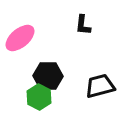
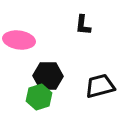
pink ellipse: moved 1 px left, 2 px down; rotated 48 degrees clockwise
green hexagon: rotated 15 degrees clockwise
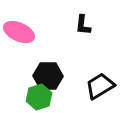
pink ellipse: moved 8 px up; rotated 16 degrees clockwise
black trapezoid: rotated 16 degrees counterclockwise
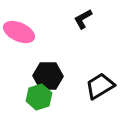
black L-shape: moved 6 px up; rotated 55 degrees clockwise
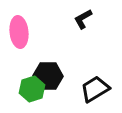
pink ellipse: rotated 60 degrees clockwise
black trapezoid: moved 5 px left, 3 px down
green hexagon: moved 7 px left, 8 px up
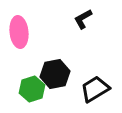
black hexagon: moved 7 px right, 2 px up; rotated 12 degrees counterclockwise
